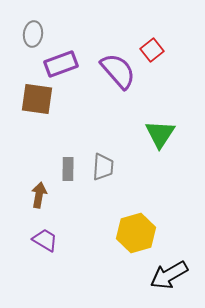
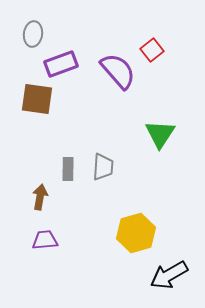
brown arrow: moved 1 px right, 2 px down
purple trapezoid: rotated 36 degrees counterclockwise
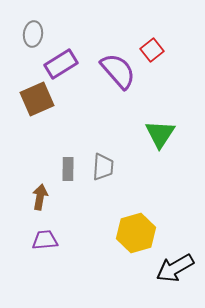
purple rectangle: rotated 12 degrees counterclockwise
brown square: rotated 32 degrees counterclockwise
black arrow: moved 6 px right, 7 px up
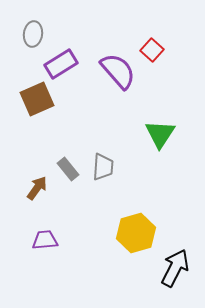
red square: rotated 10 degrees counterclockwise
gray rectangle: rotated 40 degrees counterclockwise
brown arrow: moved 3 px left, 9 px up; rotated 25 degrees clockwise
black arrow: rotated 147 degrees clockwise
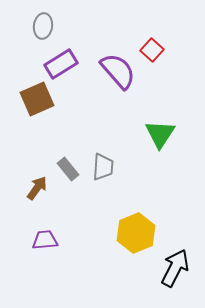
gray ellipse: moved 10 px right, 8 px up
yellow hexagon: rotated 6 degrees counterclockwise
